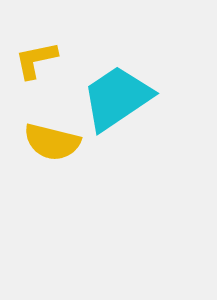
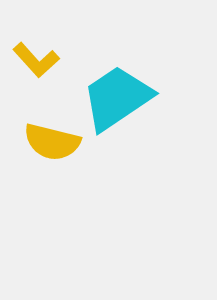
yellow L-shape: rotated 120 degrees counterclockwise
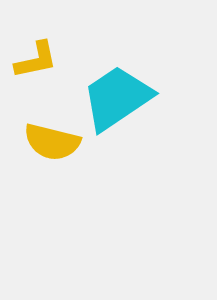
yellow L-shape: rotated 60 degrees counterclockwise
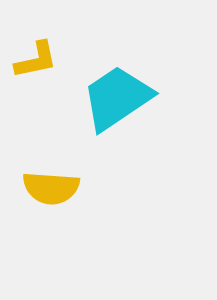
yellow semicircle: moved 1 px left, 46 px down; rotated 10 degrees counterclockwise
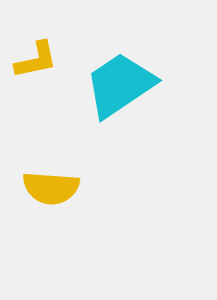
cyan trapezoid: moved 3 px right, 13 px up
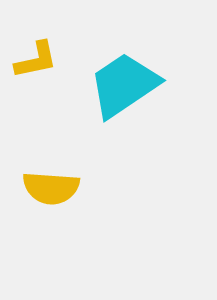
cyan trapezoid: moved 4 px right
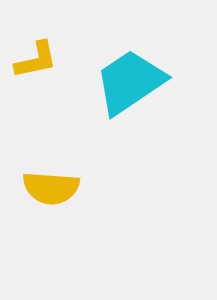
cyan trapezoid: moved 6 px right, 3 px up
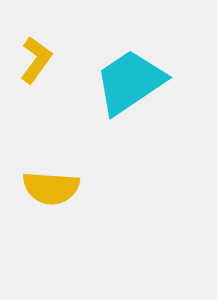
yellow L-shape: rotated 42 degrees counterclockwise
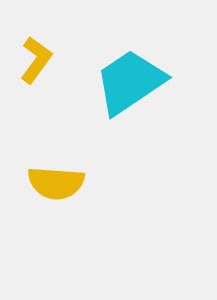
yellow semicircle: moved 5 px right, 5 px up
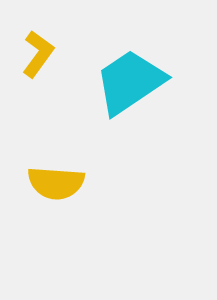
yellow L-shape: moved 2 px right, 6 px up
